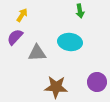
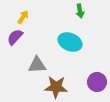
yellow arrow: moved 1 px right, 2 px down
cyan ellipse: rotated 15 degrees clockwise
gray triangle: moved 12 px down
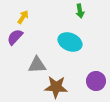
purple circle: moved 1 px left, 1 px up
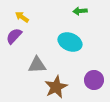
green arrow: rotated 96 degrees clockwise
yellow arrow: moved 1 px left; rotated 88 degrees counterclockwise
purple semicircle: moved 1 px left, 1 px up
purple circle: moved 2 px left, 1 px up
brown star: rotated 30 degrees counterclockwise
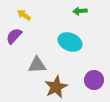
yellow arrow: moved 2 px right, 2 px up
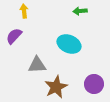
yellow arrow: moved 4 px up; rotated 48 degrees clockwise
cyan ellipse: moved 1 px left, 2 px down
purple circle: moved 4 px down
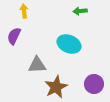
purple semicircle: rotated 18 degrees counterclockwise
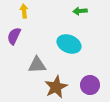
purple circle: moved 4 px left, 1 px down
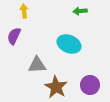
brown star: rotated 15 degrees counterclockwise
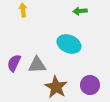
yellow arrow: moved 1 px left, 1 px up
purple semicircle: moved 27 px down
